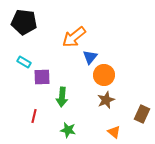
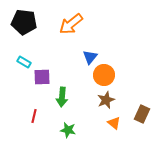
orange arrow: moved 3 px left, 13 px up
orange triangle: moved 9 px up
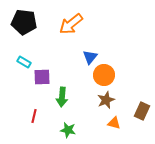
brown rectangle: moved 3 px up
orange triangle: rotated 24 degrees counterclockwise
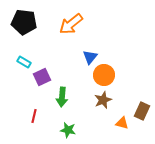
purple square: rotated 24 degrees counterclockwise
brown star: moved 3 px left
orange triangle: moved 8 px right
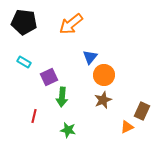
purple square: moved 7 px right
orange triangle: moved 5 px right, 4 px down; rotated 40 degrees counterclockwise
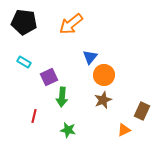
orange triangle: moved 3 px left, 3 px down
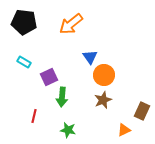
blue triangle: rotated 14 degrees counterclockwise
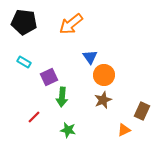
red line: moved 1 px down; rotated 32 degrees clockwise
